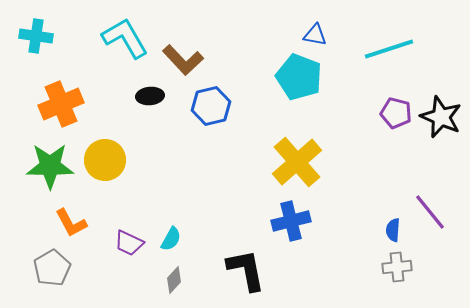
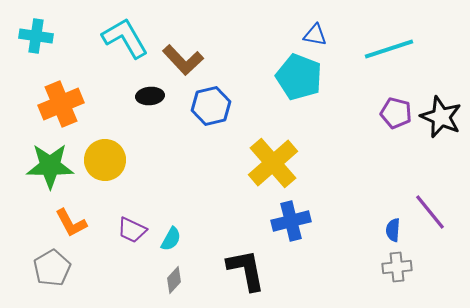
yellow cross: moved 24 px left, 1 px down
purple trapezoid: moved 3 px right, 13 px up
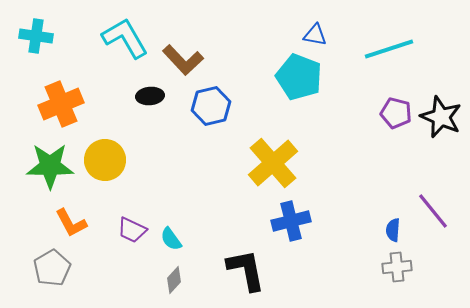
purple line: moved 3 px right, 1 px up
cyan semicircle: rotated 115 degrees clockwise
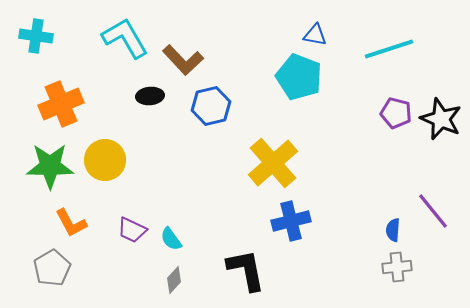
black star: moved 2 px down
